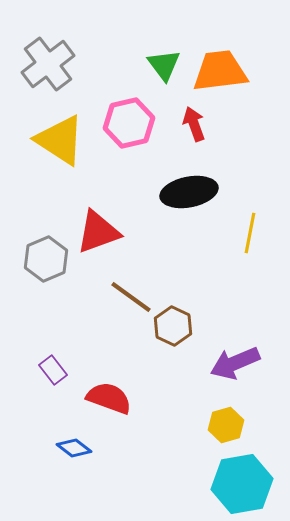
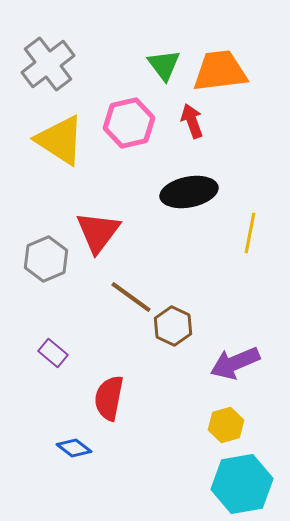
red arrow: moved 2 px left, 3 px up
red triangle: rotated 33 degrees counterclockwise
purple rectangle: moved 17 px up; rotated 12 degrees counterclockwise
red semicircle: rotated 99 degrees counterclockwise
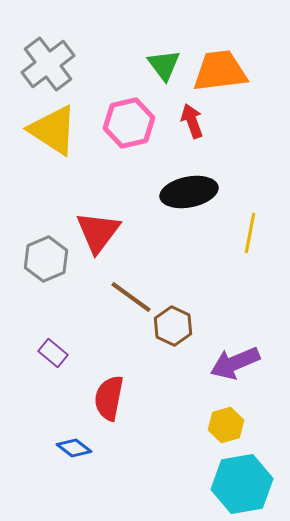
yellow triangle: moved 7 px left, 10 px up
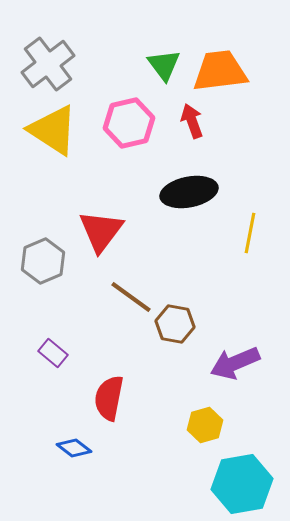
red triangle: moved 3 px right, 1 px up
gray hexagon: moved 3 px left, 2 px down
brown hexagon: moved 2 px right, 2 px up; rotated 15 degrees counterclockwise
yellow hexagon: moved 21 px left
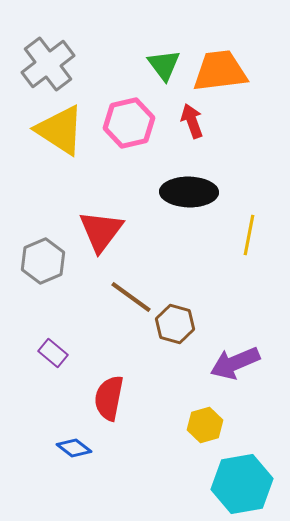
yellow triangle: moved 7 px right
black ellipse: rotated 12 degrees clockwise
yellow line: moved 1 px left, 2 px down
brown hexagon: rotated 6 degrees clockwise
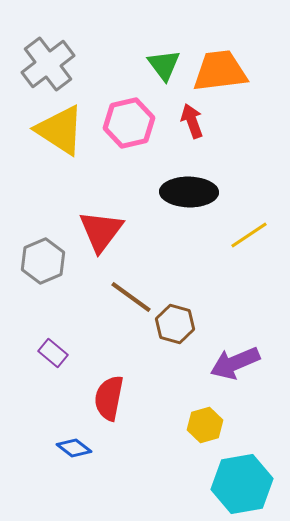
yellow line: rotated 45 degrees clockwise
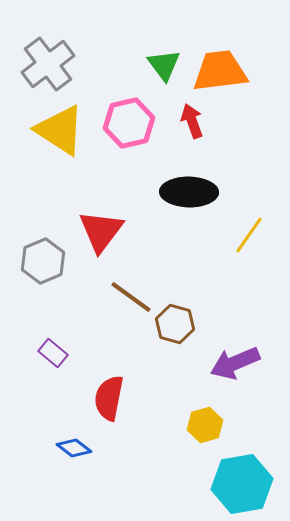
yellow line: rotated 21 degrees counterclockwise
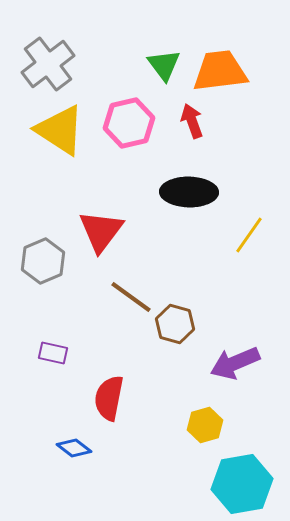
purple rectangle: rotated 28 degrees counterclockwise
